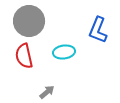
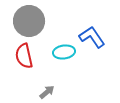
blue L-shape: moved 6 px left, 7 px down; rotated 124 degrees clockwise
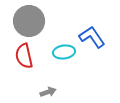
gray arrow: moved 1 px right; rotated 21 degrees clockwise
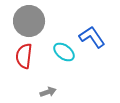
cyan ellipse: rotated 45 degrees clockwise
red semicircle: rotated 20 degrees clockwise
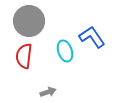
cyan ellipse: moved 1 px right, 1 px up; rotated 35 degrees clockwise
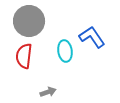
cyan ellipse: rotated 10 degrees clockwise
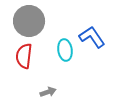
cyan ellipse: moved 1 px up
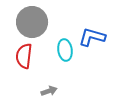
gray circle: moved 3 px right, 1 px down
blue L-shape: rotated 40 degrees counterclockwise
gray arrow: moved 1 px right, 1 px up
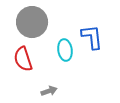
blue L-shape: rotated 68 degrees clockwise
red semicircle: moved 1 px left, 3 px down; rotated 25 degrees counterclockwise
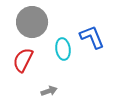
blue L-shape: rotated 16 degrees counterclockwise
cyan ellipse: moved 2 px left, 1 px up
red semicircle: moved 1 px down; rotated 45 degrees clockwise
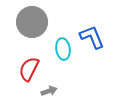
red semicircle: moved 6 px right, 9 px down
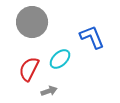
cyan ellipse: moved 3 px left, 10 px down; rotated 55 degrees clockwise
